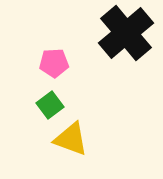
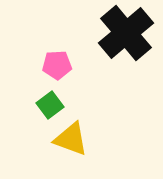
pink pentagon: moved 3 px right, 2 px down
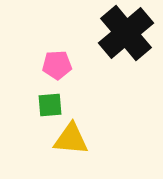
green square: rotated 32 degrees clockwise
yellow triangle: rotated 15 degrees counterclockwise
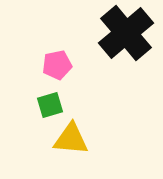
pink pentagon: rotated 8 degrees counterclockwise
green square: rotated 12 degrees counterclockwise
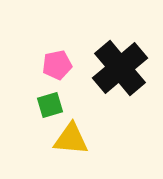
black cross: moved 6 px left, 35 px down
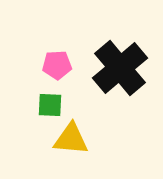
pink pentagon: rotated 8 degrees clockwise
green square: rotated 20 degrees clockwise
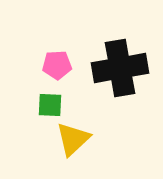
black cross: rotated 30 degrees clockwise
yellow triangle: moved 2 px right; rotated 48 degrees counterclockwise
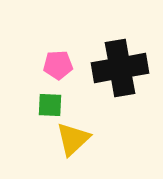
pink pentagon: moved 1 px right
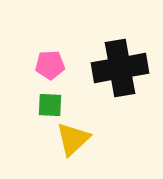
pink pentagon: moved 8 px left
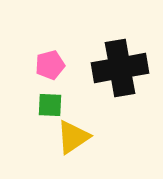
pink pentagon: rotated 12 degrees counterclockwise
yellow triangle: moved 2 px up; rotated 9 degrees clockwise
